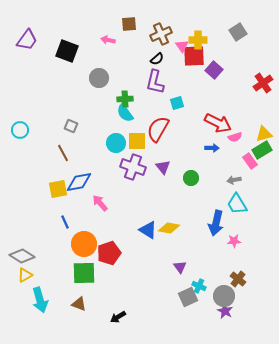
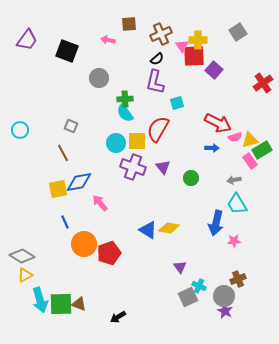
yellow triangle at (264, 134): moved 14 px left, 6 px down
green square at (84, 273): moved 23 px left, 31 px down
brown cross at (238, 279): rotated 28 degrees clockwise
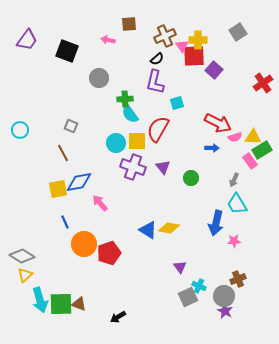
brown cross at (161, 34): moved 4 px right, 2 px down
cyan semicircle at (125, 113): moved 5 px right, 1 px down
yellow triangle at (250, 140): moved 3 px right, 3 px up; rotated 18 degrees clockwise
gray arrow at (234, 180): rotated 56 degrees counterclockwise
yellow triangle at (25, 275): rotated 14 degrees counterclockwise
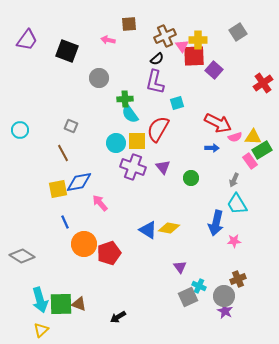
yellow triangle at (25, 275): moved 16 px right, 55 px down
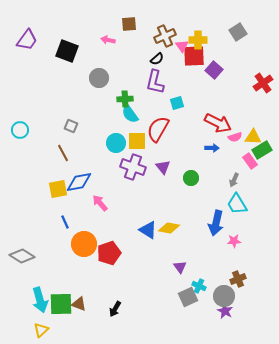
black arrow at (118, 317): moved 3 px left, 8 px up; rotated 28 degrees counterclockwise
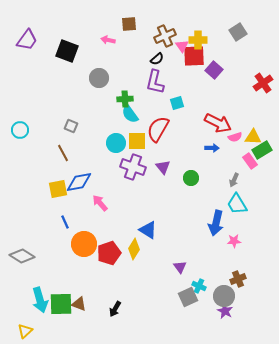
yellow diamond at (169, 228): moved 35 px left, 21 px down; rotated 70 degrees counterclockwise
yellow triangle at (41, 330): moved 16 px left, 1 px down
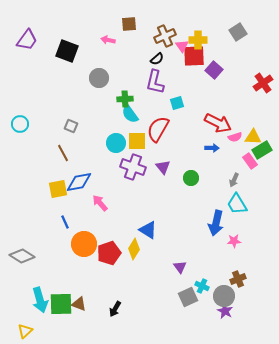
cyan circle at (20, 130): moved 6 px up
cyan cross at (199, 286): moved 3 px right
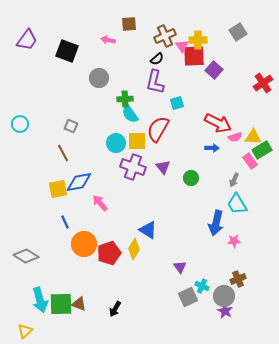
gray diamond at (22, 256): moved 4 px right
